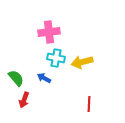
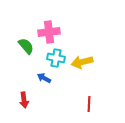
green semicircle: moved 10 px right, 32 px up
red arrow: rotated 28 degrees counterclockwise
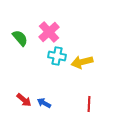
pink cross: rotated 35 degrees counterclockwise
green semicircle: moved 6 px left, 8 px up
cyan cross: moved 1 px right, 2 px up
blue arrow: moved 25 px down
red arrow: rotated 42 degrees counterclockwise
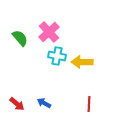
yellow arrow: rotated 15 degrees clockwise
red arrow: moved 7 px left, 4 px down
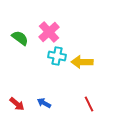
green semicircle: rotated 12 degrees counterclockwise
red line: rotated 28 degrees counterclockwise
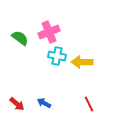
pink cross: rotated 20 degrees clockwise
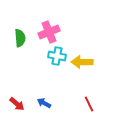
green semicircle: rotated 48 degrees clockwise
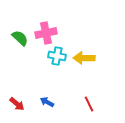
pink cross: moved 3 px left, 1 px down; rotated 10 degrees clockwise
green semicircle: rotated 42 degrees counterclockwise
yellow arrow: moved 2 px right, 4 px up
blue arrow: moved 3 px right, 1 px up
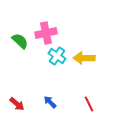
green semicircle: moved 3 px down
cyan cross: rotated 24 degrees clockwise
blue arrow: moved 3 px right; rotated 16 degrees clockwise
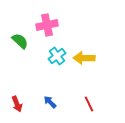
pink cross: moved 1 px right, 8 px up
cyan cross: rotated 18 degrees clockwise
red arrow: rotated 28 degrees clockwise
